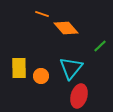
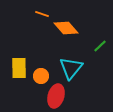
red ellipse: moved 23 px left
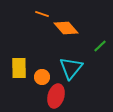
orange circle: moved 1 px right, 1 px down
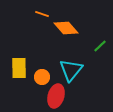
cyan triangle: moved 2 px down
